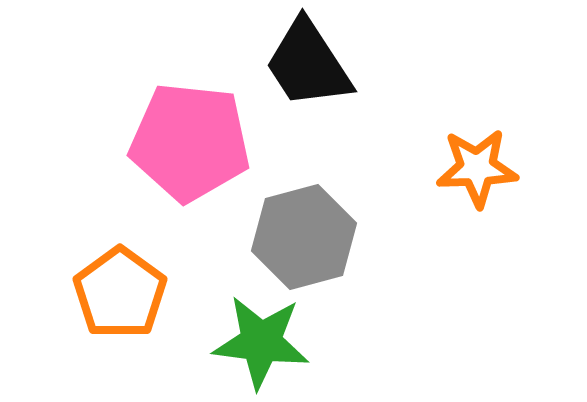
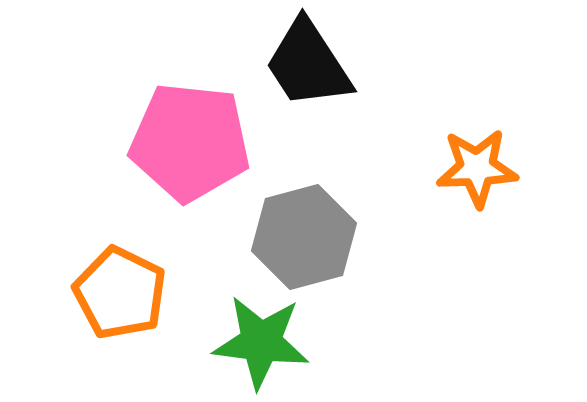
orange pentagon: rotated 10 degrees counterclockwise
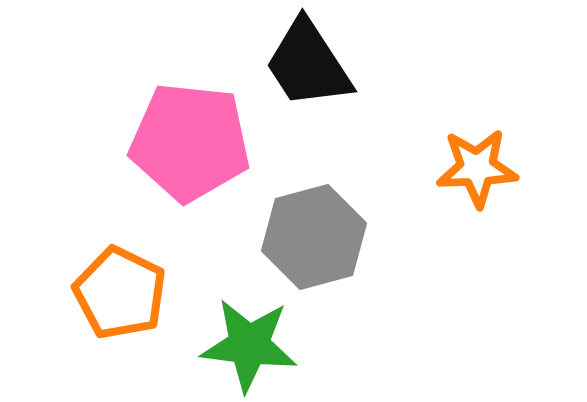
gray hexagon: moved 10 px right
green star: moved 12 px left, 3 px down
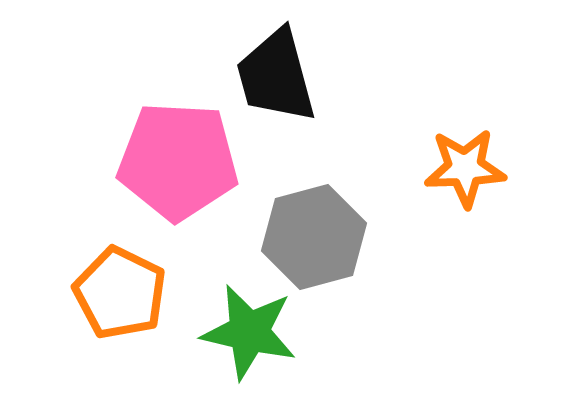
black trapezoid: moved 32 px left, 12 px down; rotated 18 degrees clockwise
pink pentagon: moved 12 px left, 19 px down; rotated 3 degrees counterclockwise
orange star: moved 12 px left
green star: moved 13 px up; rotated 6 degrees clockwise
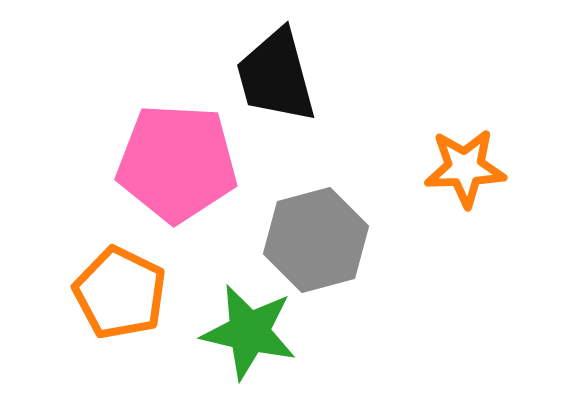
pink pentagon: moved 1 px left, 2 px down
gray hexagon: moved 2 px right, 3 px down
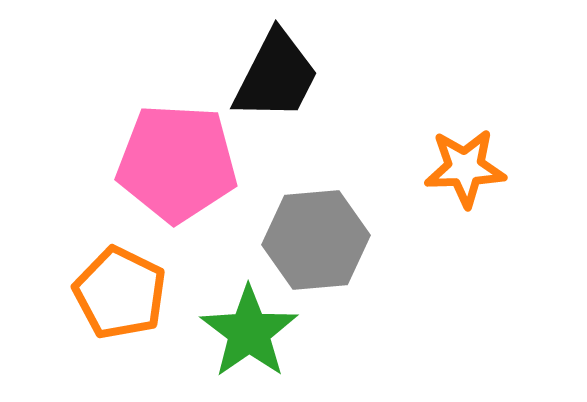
black trapezoid: rotated 138 degrees counterclockwise
gray hexagon: rotated 10 degrees clockwise
green star: rotated 24 degrees clockwise
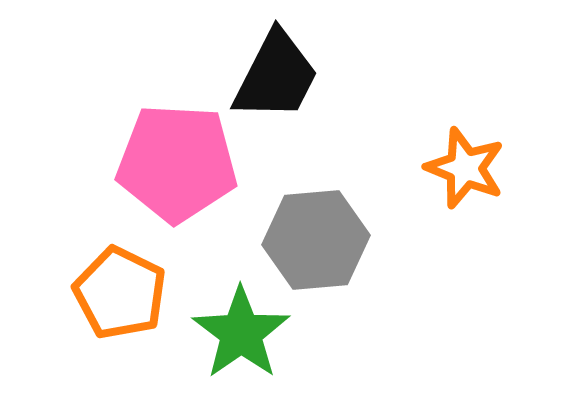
orange star: rotated 24 degrees clockwise
green star: moved 8 px left, 1 px down
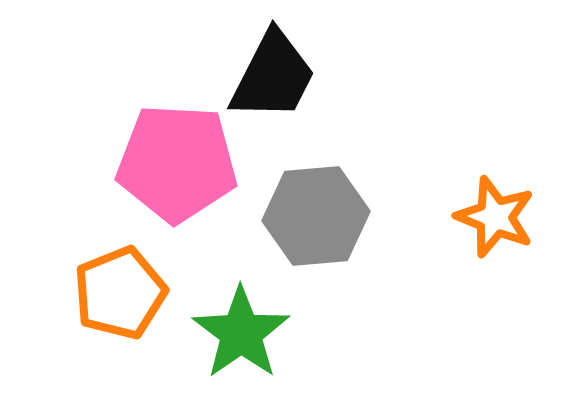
black trapezoid: moved 3 px left
orange star: moved 30 px right, 49 px down
gray hexagon: moved 24 px up
orange pentagon: rotated 24 degrees clockwise
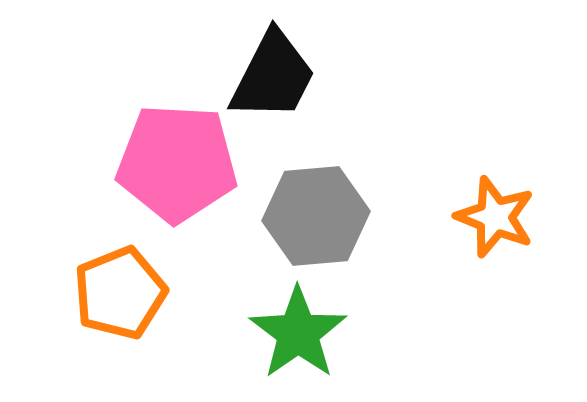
green star: moved 57 px right
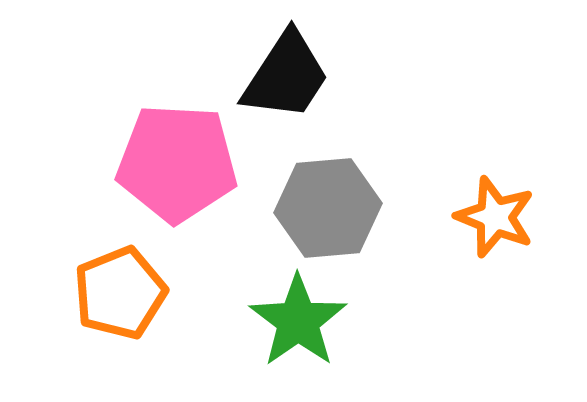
black trapezoid: moved 13 px right; rotated 6 degrees clockwise
gray hexagon: moved 12 px right, 8 px up
green star: moved 12 px up
